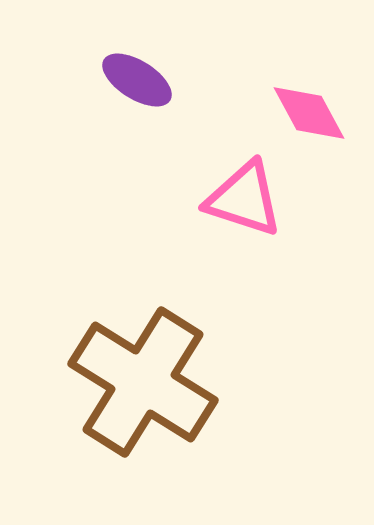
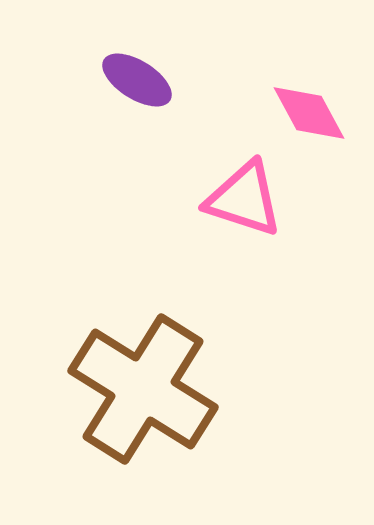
brown cross: moved 7 px down
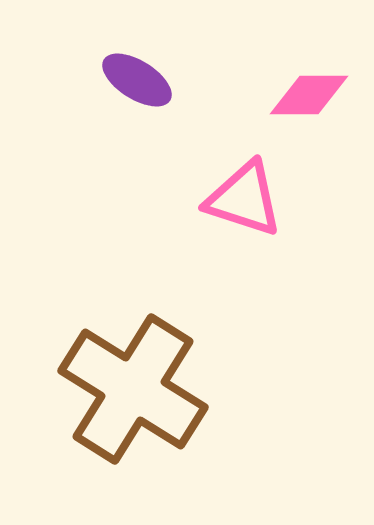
pink diamond: moved 18 px up; rotated 62 degrees counterclockwise
brown cross: moved 10 px left
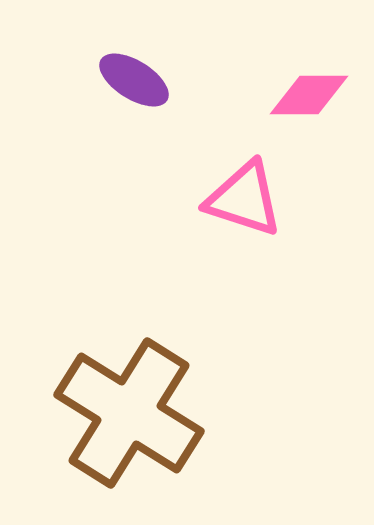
purple ellipse: moved 3 px left
brown cross: moved 4 px left, 24 px down
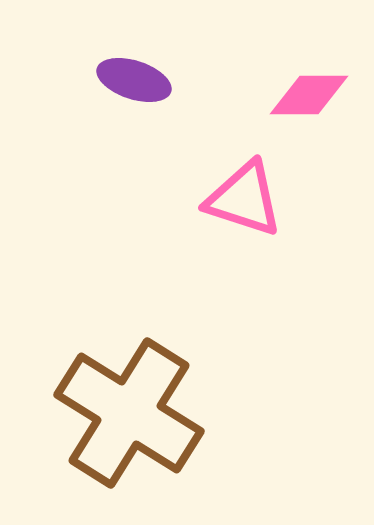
purple ellipse: rotated 14 degrees counterclockwise
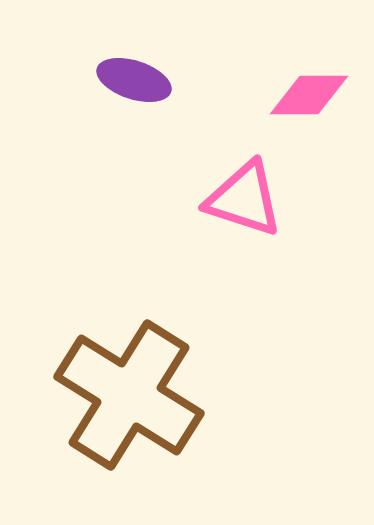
brown cross: moved 18 px up
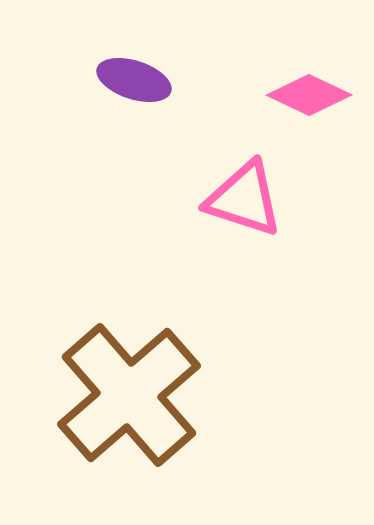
pink diamond: rotated 26 degrees clockwise
brown cross: rotated 17 degrees clockwise
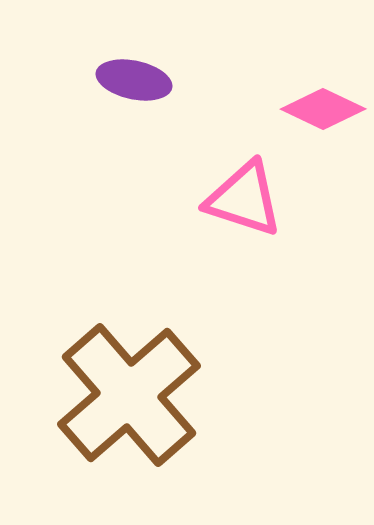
purple ellipse: rotated 6 degrees counterclockwise
pink diamond: moved 14 px right, 14 px down
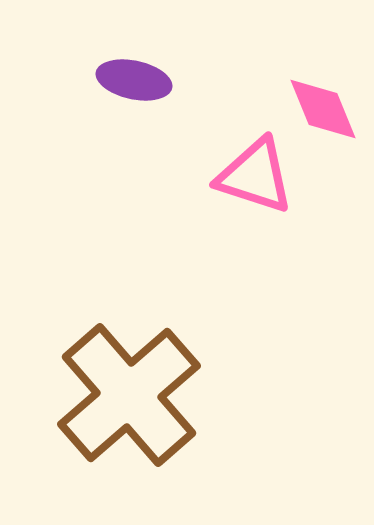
pink diamond: rotated 42 degrees clockwise
pink triangle: moved 11 px right, 23 px up
